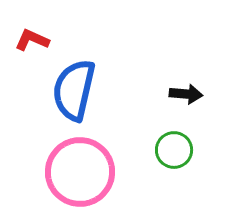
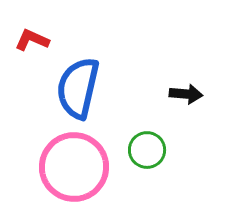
blue semicircle: moved 4 px right, 2 px up
green circle: moved 27 px left
pink circle: moved 6 px left, 5 px up
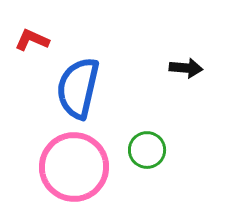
black arrow: moved 26 px up
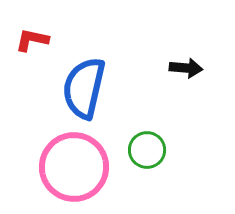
red L-shape: rotated 12 degrees counterclockwise
blue semicircle: moved 6 px right
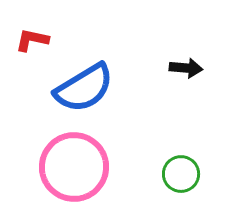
blue semicircle: rotated 134 degrees counterclockwise
green circle: moved 34 px right, 24 px down
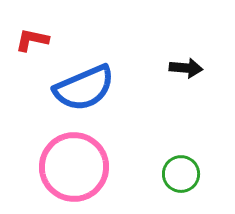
blue semicircle: rotated 8 degrees clockwise
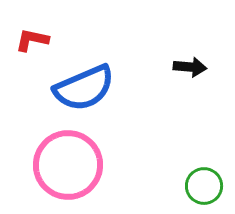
black arrow: moved 4 px right, 1 px up
pink circle: moved 6 px left, 2 px up
green circle: moved 23 px right, 12 px down
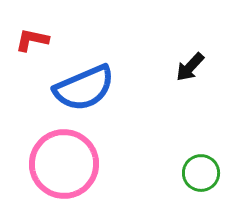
black arrow: rotated 128 degrees clockwise
pink circle: moved 4 px left, 1 px up
green circle: moved 3 px left, 13 px up
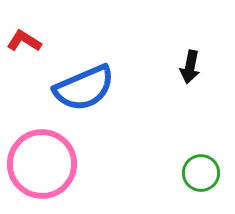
red L-shape: moved 8 px left, 1 px down; rotated 20 degrees clockwise
black arrow: rotated 32 degrees counterclockwise
pink circle: moved 22 px left
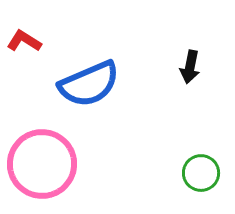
blue semicircle: moved 5 px right, 4 px up
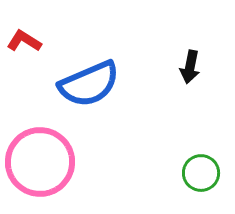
pink circle: moved 2 px left, 2 px up
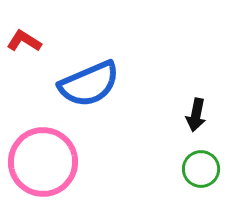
black arrow: moved 6 px right, 48 px down
pink circle: moved 3 px right
green circle: moved 4 px up
